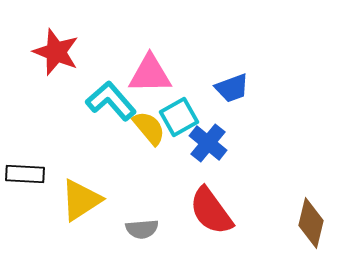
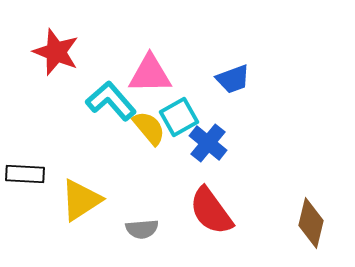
blue trapezoid: moved 1 px right, 9 px up
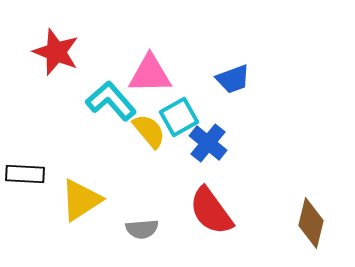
yellow semicircle: moved 3 px down
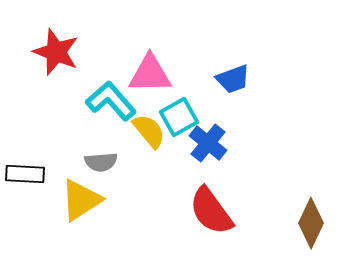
brown diamond: rotated 12 degrees clockwise
gray semicircle: moved 41 px left, 67 px up
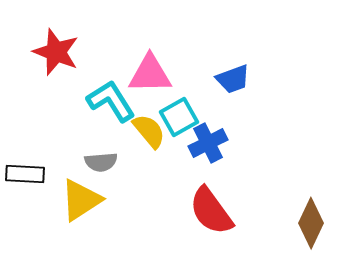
cyan L-shape: rotated 9 degrees clockwise
blue cross: rotated 24 degrees clockwise
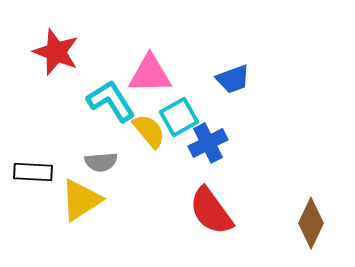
black rectangle: moved 8 px right, 2 px up
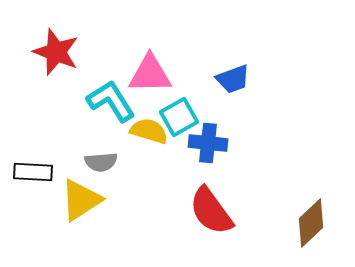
yellow semicircle: rotated 33 degrees counterclockwise
blue cross: rotated 33 degrees clockwise
brown diamond: rotated 21 degrees clockwise
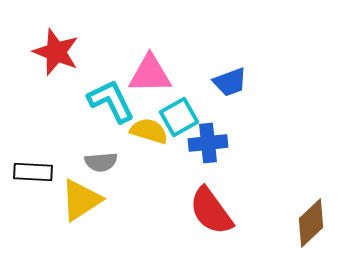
blue trapezoid: moved 3 px left, 3 px down
cyan L-shape: rotated 6 degrees clockwise
blue cross: rotated 12 degrees counterclockwise
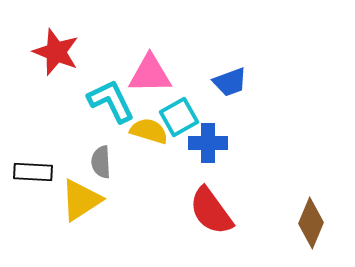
blue cross: rotated 6 degrees clockwise
gray semicircle: rotated 92 degrees clockwise
brown diamond: rotated 24 degrees counterclockwise
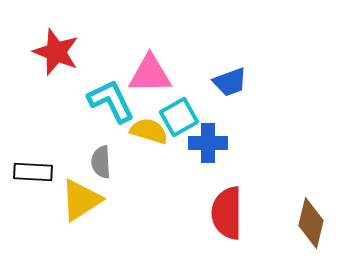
red semicircle: moved 16 px right, 2 px down; rotated 36 degrees clockwise
brown diamond: rotated 9 degrees counterclockwise
